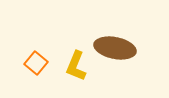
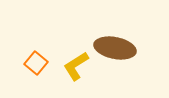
yellow L-shape: rotated 36 degrees clockwise
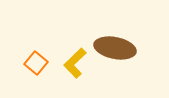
yellow L-shape: moved 1 px left, 3 px up; rotated 12 degrees counterclockwise
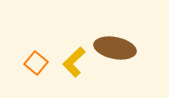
yellow L-shape: moved 1 px left, 1 px up
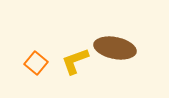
yellow L-shape: moved 1 px right, 1 px up; rotated 24 degrees clockwise
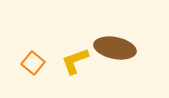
orange square: moved 3 px left
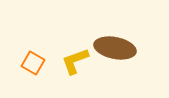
orange square: rotated 10 degrees counterclockwise
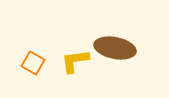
yellow L-shape: rotated 12 degrees clockwise
